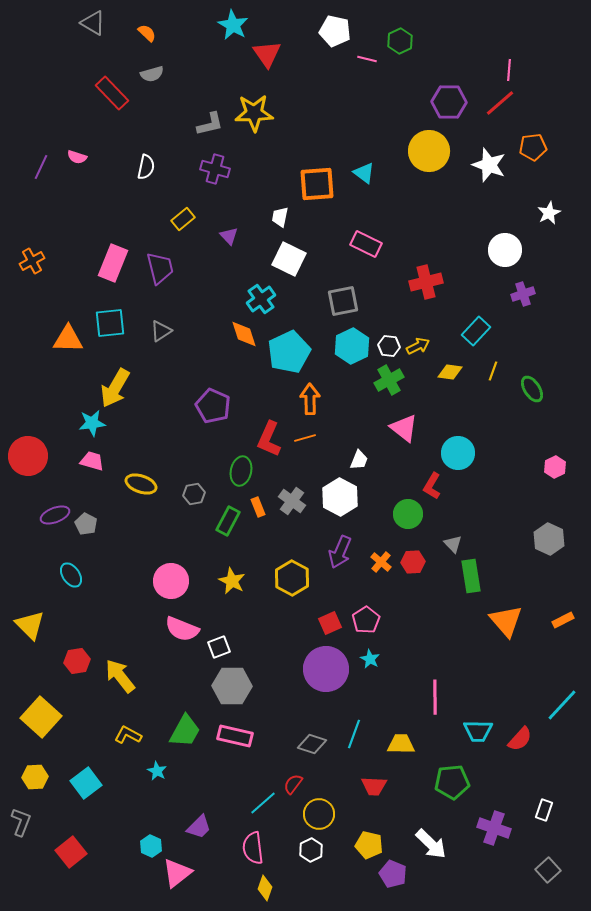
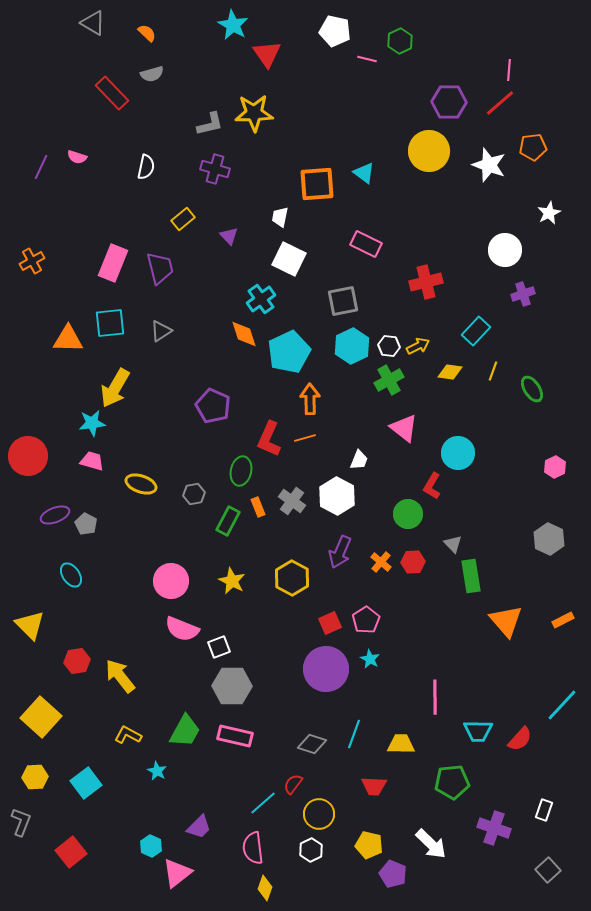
white hexagon at (340, 497): moved 3 px left, 1 px up
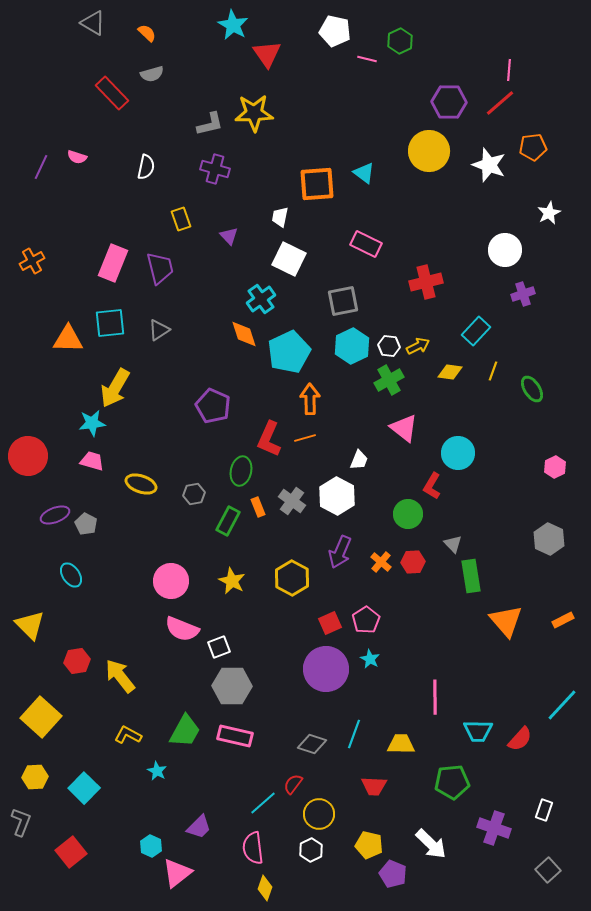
yellow rectangle at (183, 219): moved 2 px left; rotated 70 degrees counterclockwise
gray triangle at (161, 331): moved 2 px left, 1 px up
cyan square at (86, 783): moved 2 px left, 5 px down; rotated 8 degrees counterclockwise
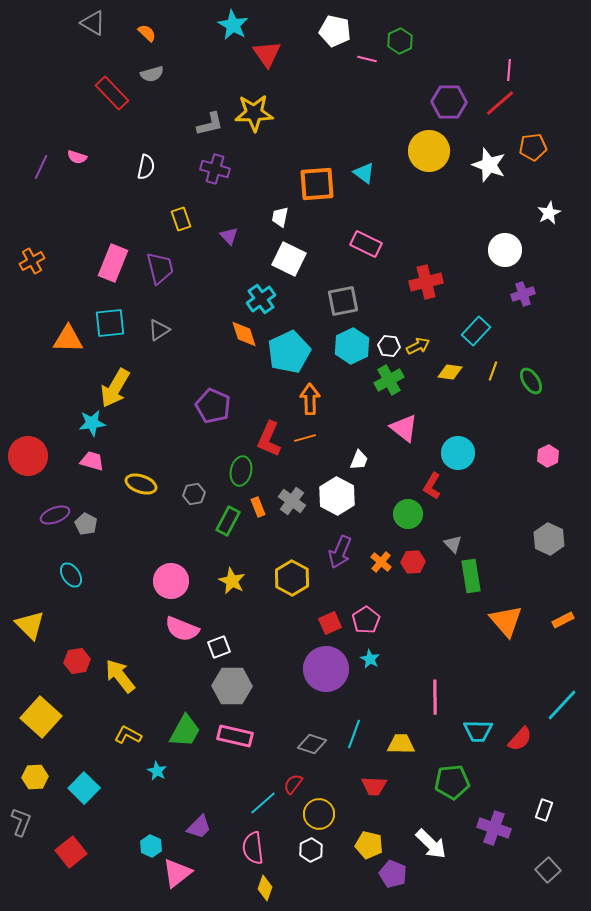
green ellipse at (532, 389): moved 1 px left, 8 px up
pink hexagon at (555, 467): moved 7 px left, 11 px up
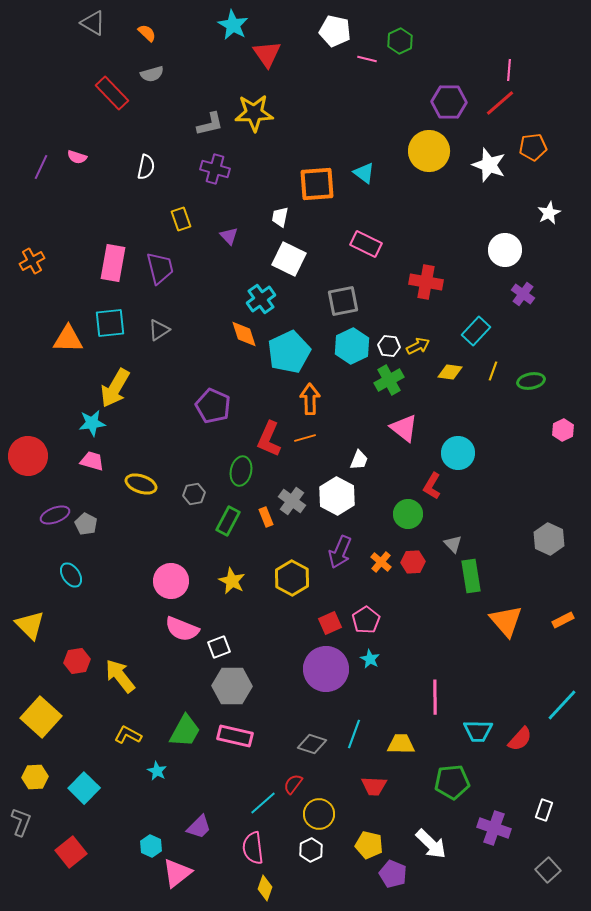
pink rectangle at (113, 263): rotated 12 degrees counterclockwise
red cross at (426, 282): rotated 24 degrees clockwise
purple cross at (523, 294): rotated 35 degrees counterclockwise
green ellipse at (531, 381): rotated 68 degrees counterclockwise
pink hexagon at (548, 456): moved 15 px right, 26 px up
orange rectangle at (258, 507): moved 8 px right, 10 px down
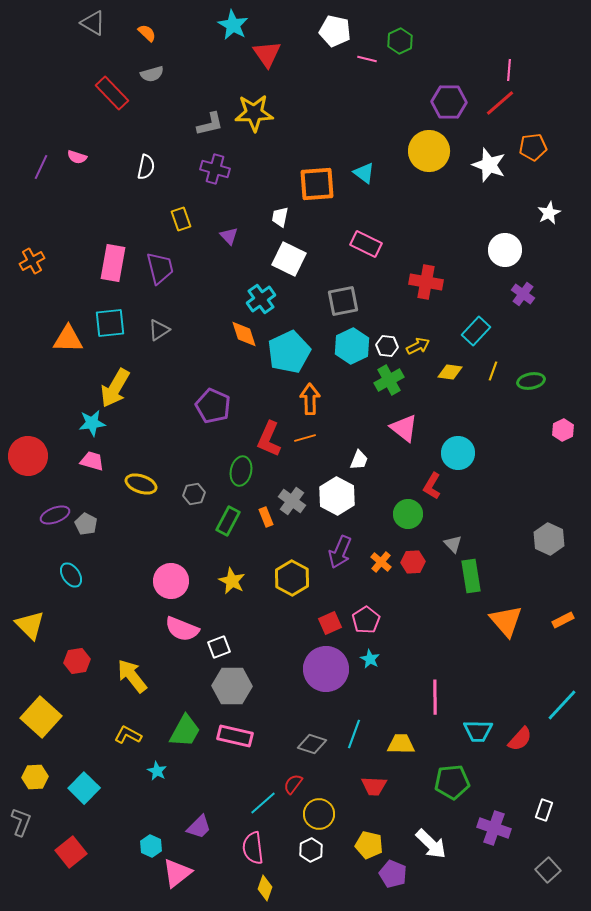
white hexagon at (389, 346): moved 2 px left
yellow arrow at (120, 676): moved 12 px right
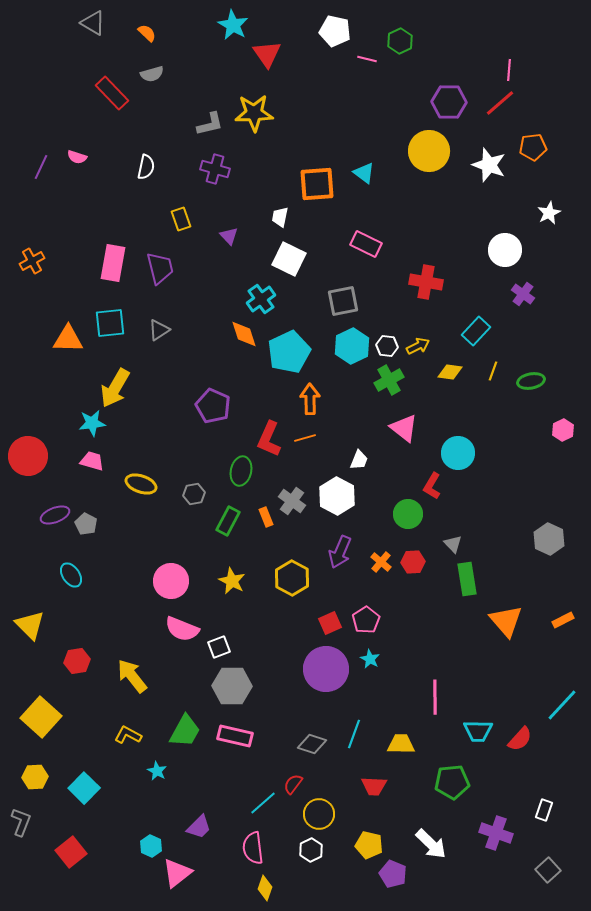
green rectangle at (471, 576): moved 4 px left, 3 px down
purple cross at (494, 828): moved 2 px right, 5 px down
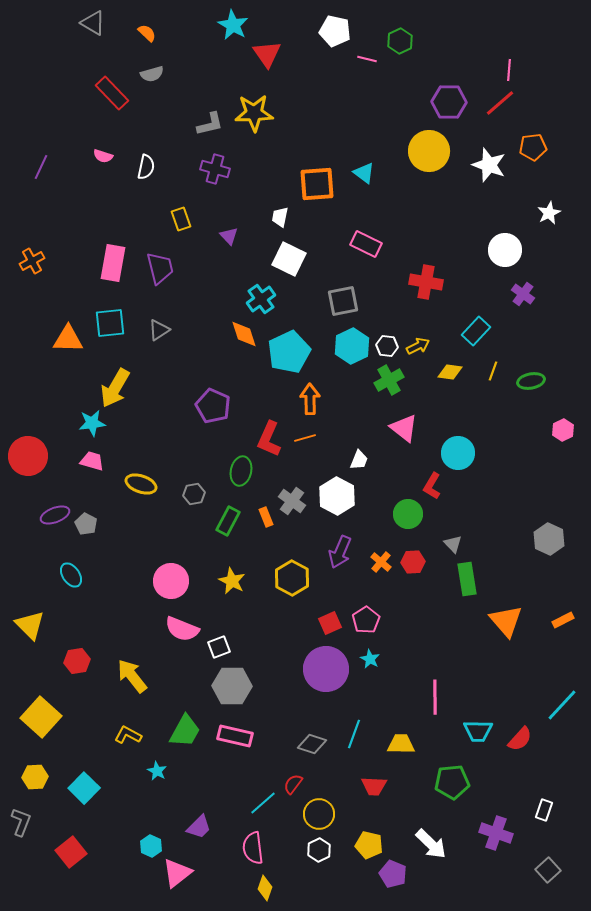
pink semicircle at (77, 157): moved 26 px right, 1 px up
white hexagon at (311, 850): moved 8 px right
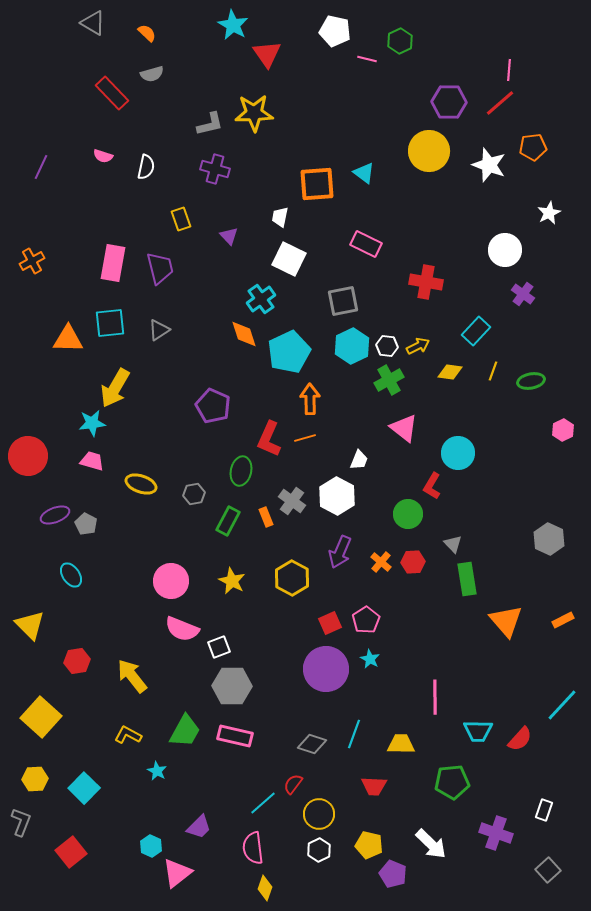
yellow hexagon at (35, 777): moved 2 px down
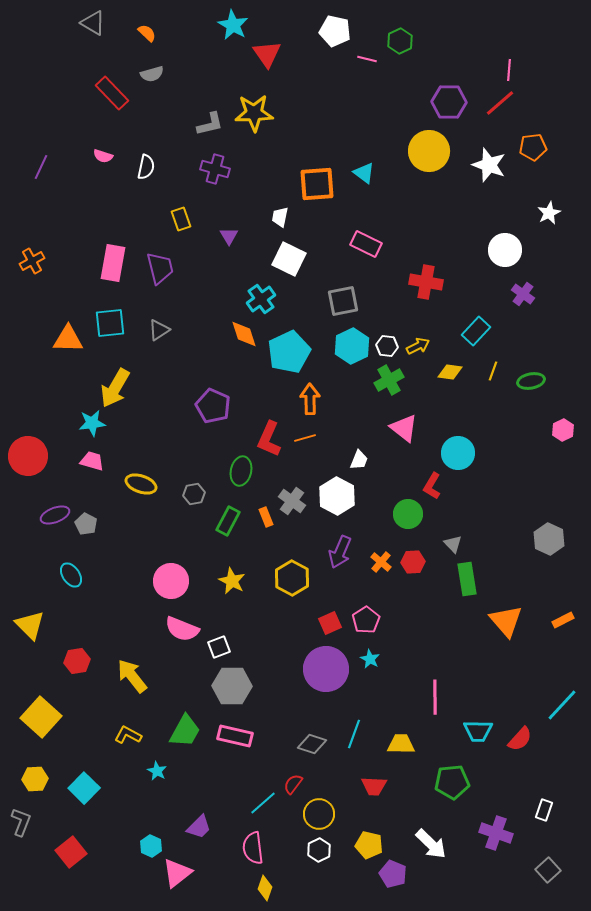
purple triangle at (229, 236): rotated 12 degrees clockwise
